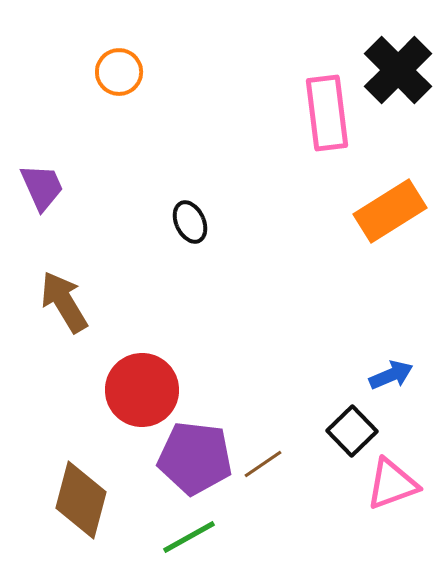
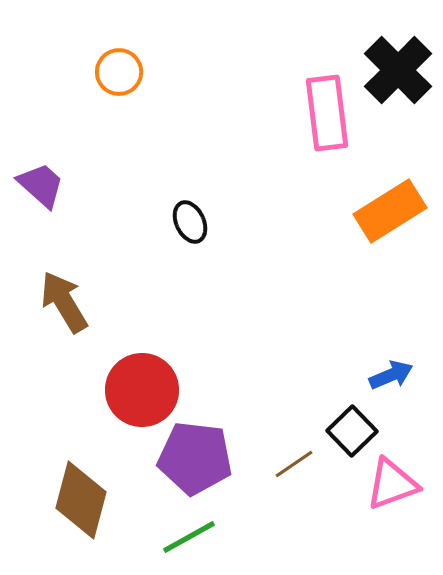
purple trapezoid: moved 1 px left, 2 px up; rotated 24 degrees counterclockwise
brown line: moved 31 px right
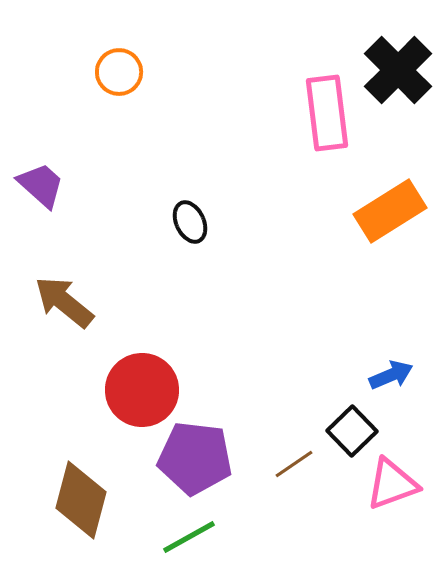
brown arrow: rotated 20 degrees counterclockwise
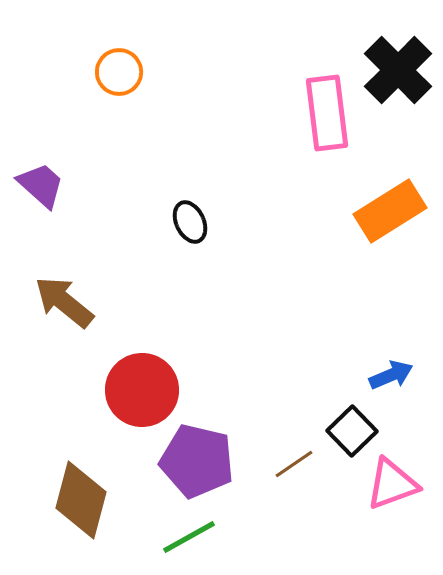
purple pentagon: moved 2 px right, 3 px down; rotated 6 degrees clockwise
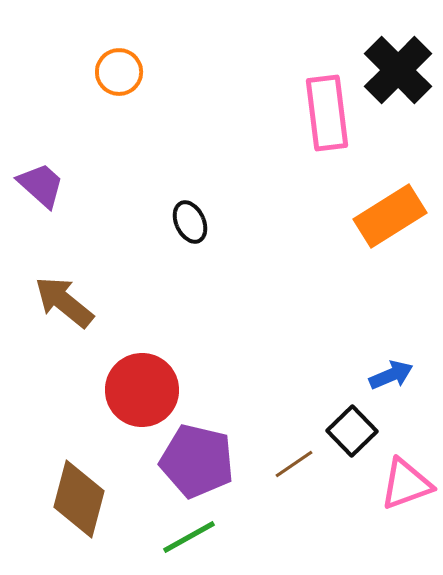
orange rectangle: moved 5 px down
pink triangle: moved 14 px right
brown diamond: moved 2 px left, 1 px up
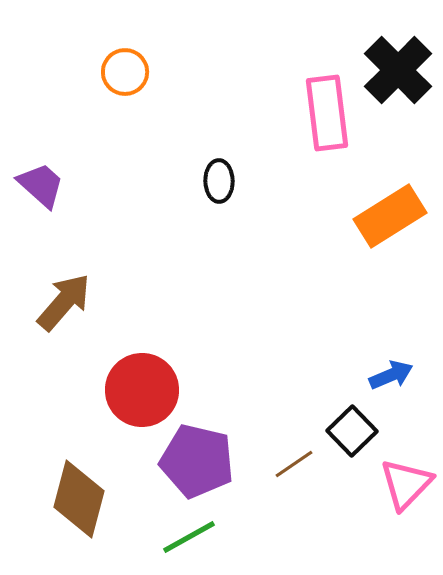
orange circle: moved 6 px right
black ellipse: moved 29 px right, 41 px up; rotated 24 degrees clockwise
brown arrow: rotated 92 degrees clockwise
pink triangle: rotated 26 degrees counterclockwise
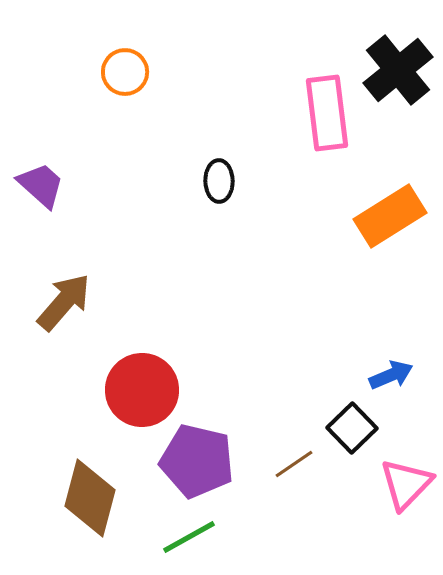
black cross: rotated 6 degrees clockwise
black square: moved 3 px up
brown diamond: moved 11 px right, 1 px up
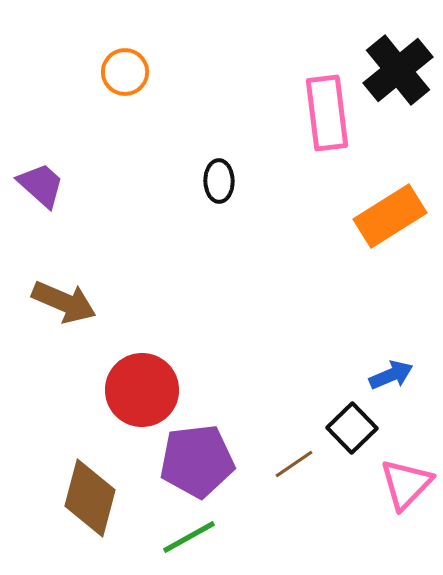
brown arrow: rotated 72 degrees clockwise
purple pentagon: rotated 20 degrees counterclockwise
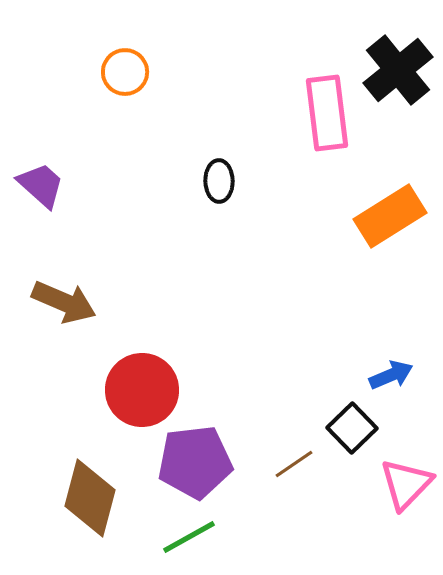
purple pentagon: moved 2 px left, 1 px down
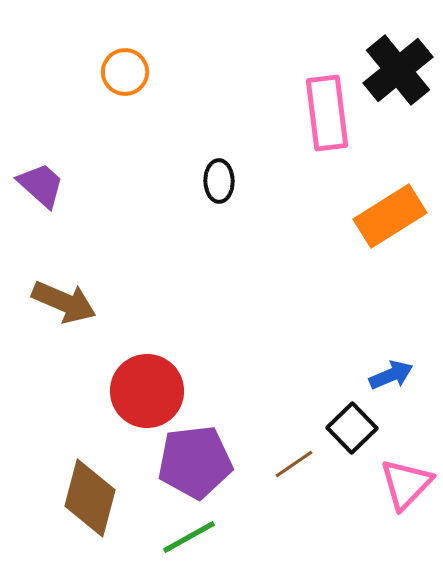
red circle: moved 5 px right, 1 px down
